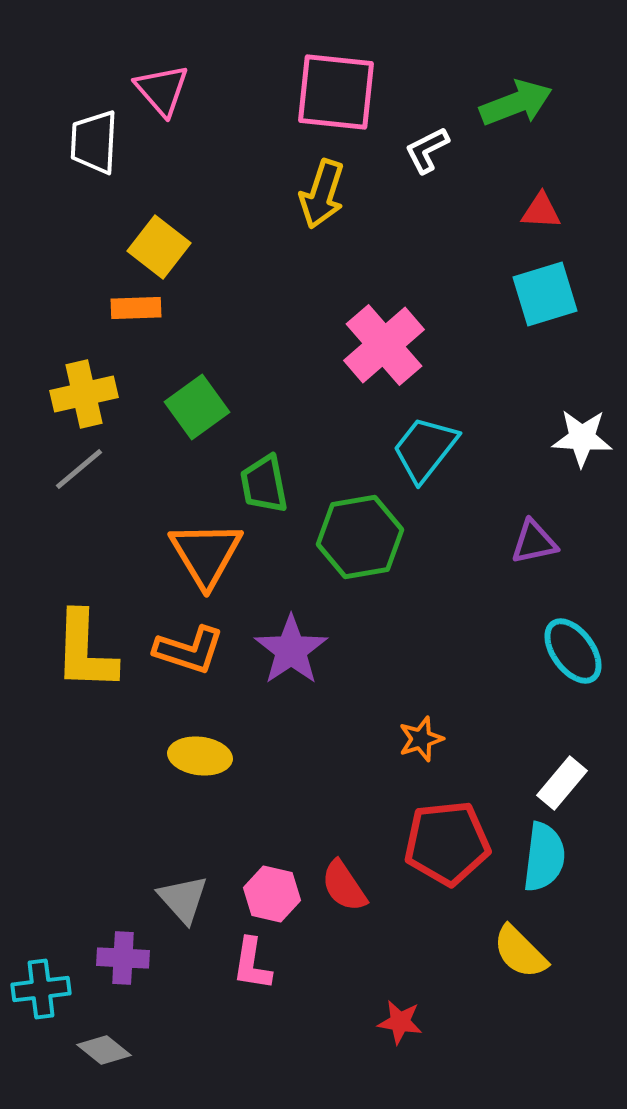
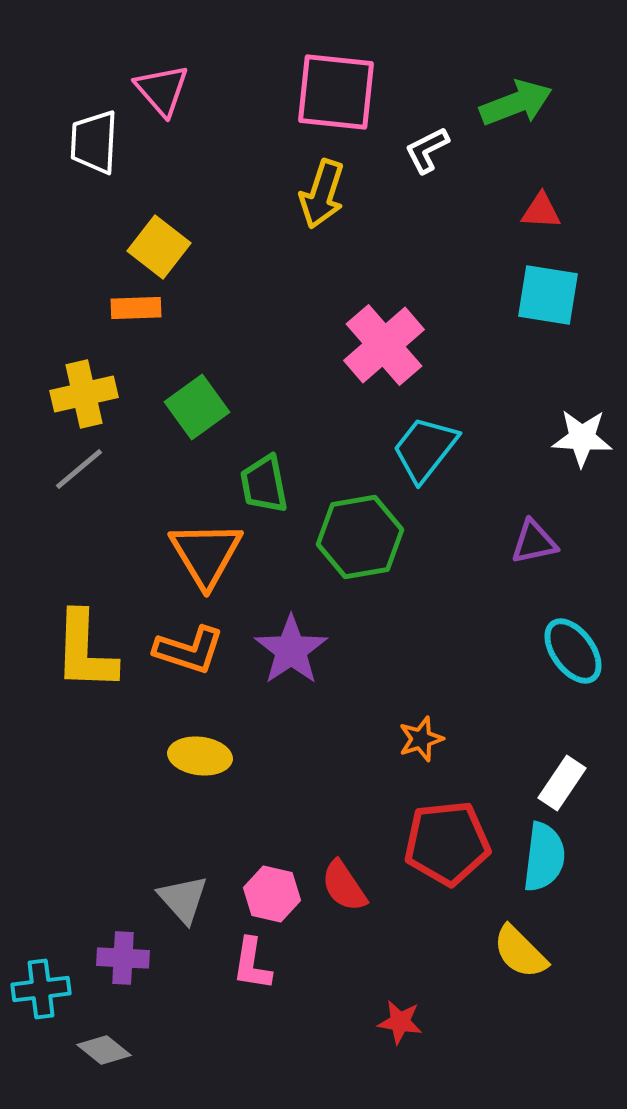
cyan square: moved 3 px right, 1 px down; rotated 26 degrees clockwise
white rectangle: rotated 6 degrees counterclockwise
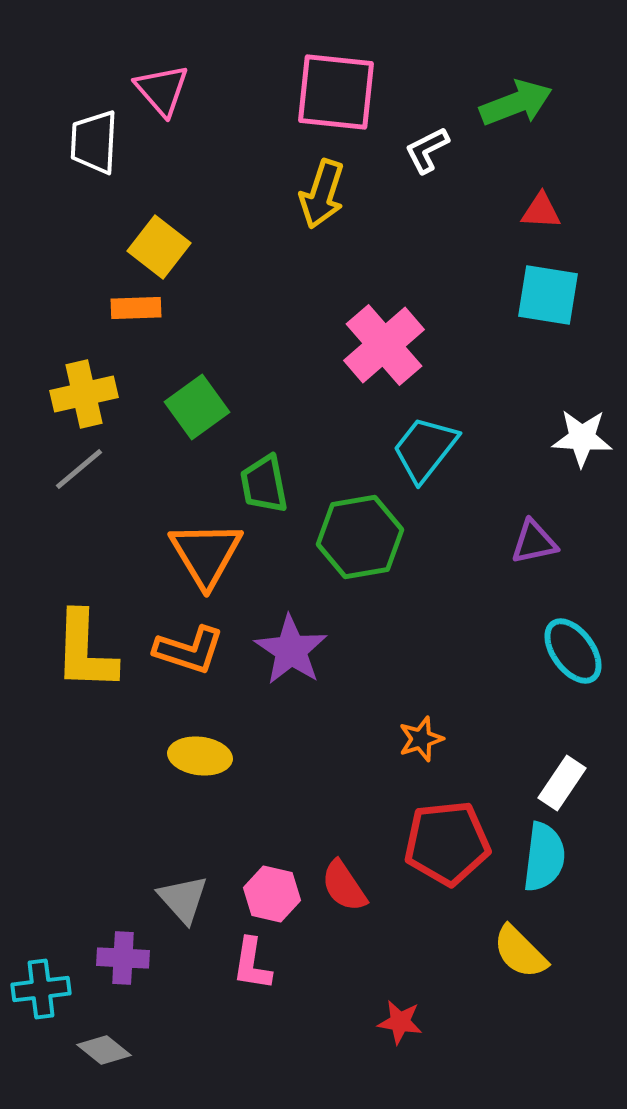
purple star: rotated 4 degrees counterclockwise
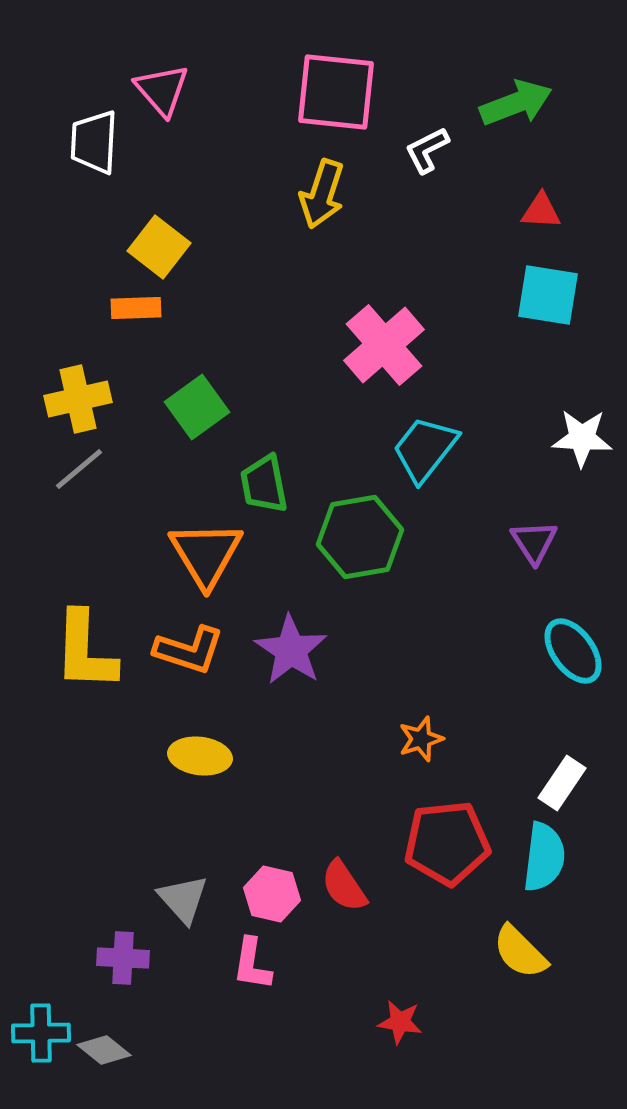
yellow cross: moved 6 px left, 5 px down
purple triangle: rotated 51 degrees counterclockwise
cyan cross: moved 44 px down; rotated 6 degrees clockwise
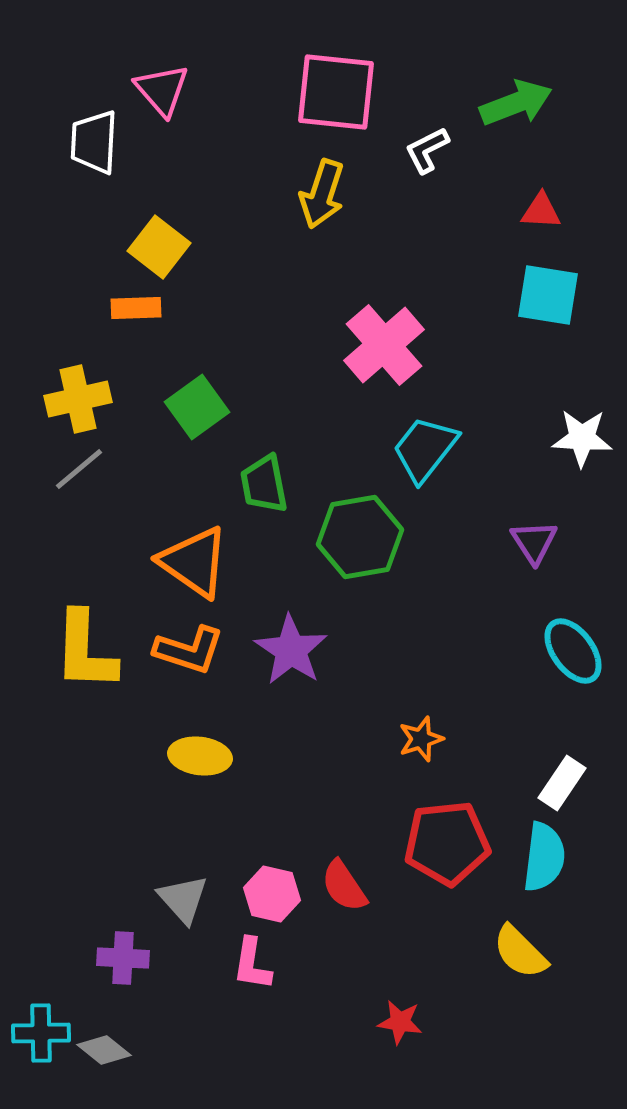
orange triangle: moved 12 px left, 8 px down; rotated 24 degrees counterclockwise
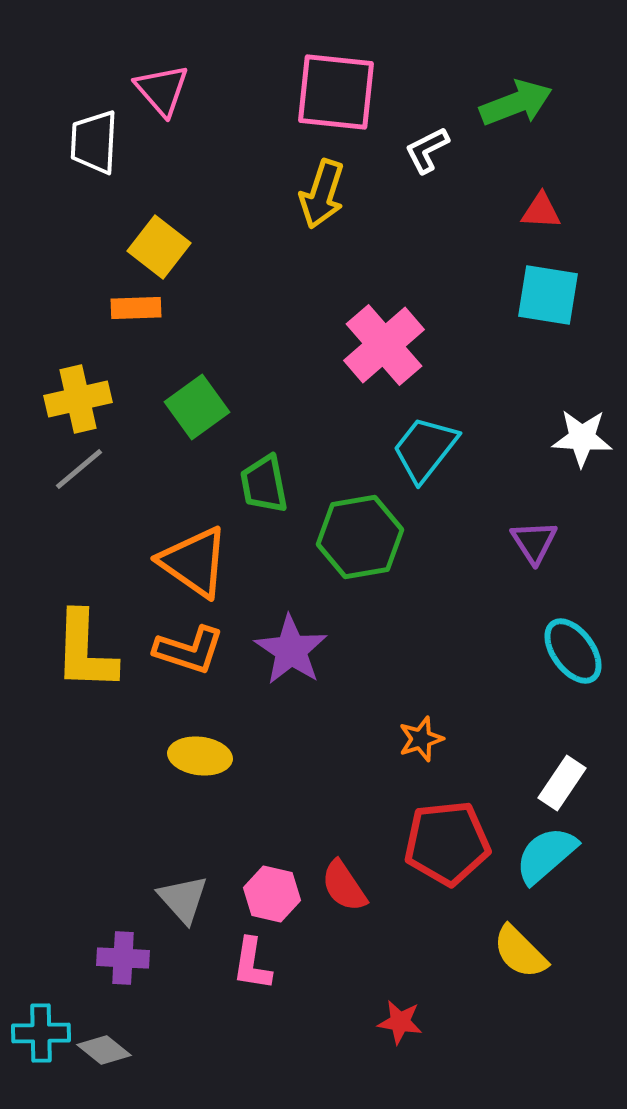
cyan semicircle: moved 2 px right, 2 px up; rotated 138 degrees counterclockwise
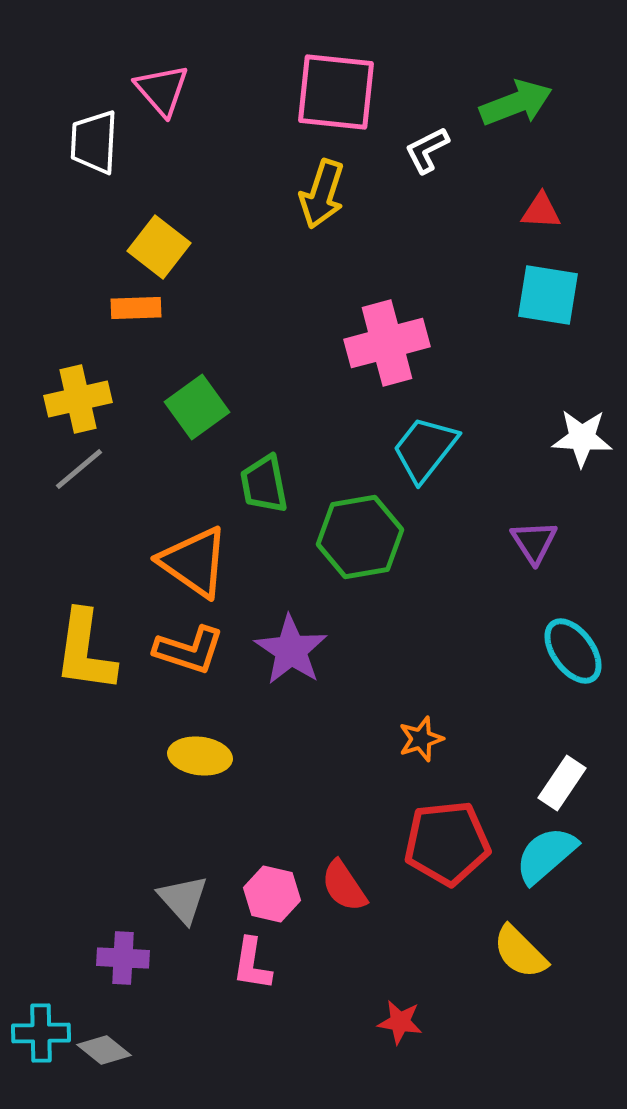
pink cross: moved 3 px right, 2 px up; rotated 26 degrees clockwise
yellow L-shape: rotated 6 degrees clockwise
